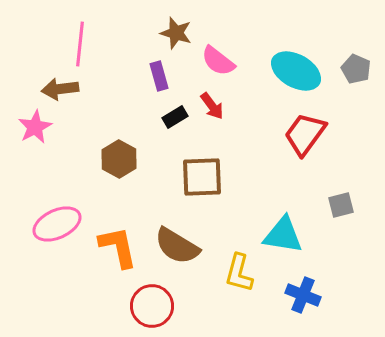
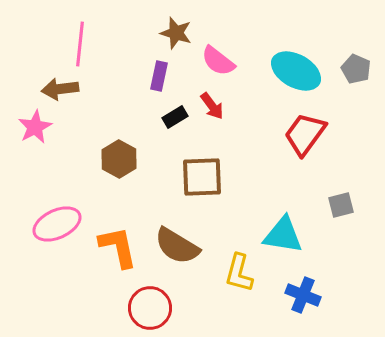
purple rectangle: rotated 28 degrees clockwise
red circle: moved 2 px left, 2 px down
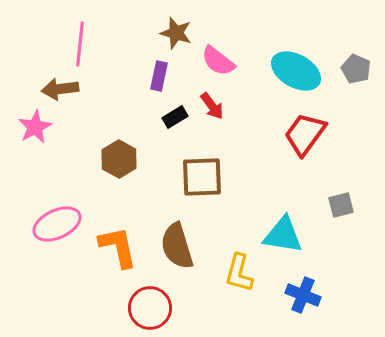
brown semicircle: rotated 42 degrees clockwise
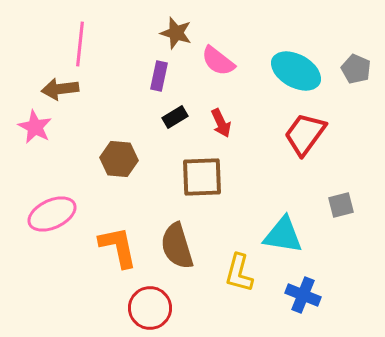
red arrow: moved 9 px right, 17 px down; rotated 12 degrees clockwise
pink star: rotated 16 degrees counterclockwise
brown hexagon: rotated 24 degrees counterclockwise
pink ellipse: moved 5 px left, 10 px up
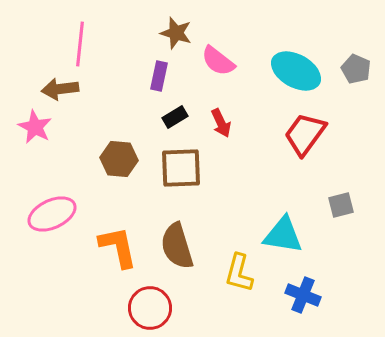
brown square: moved 21 px left, 9 px up
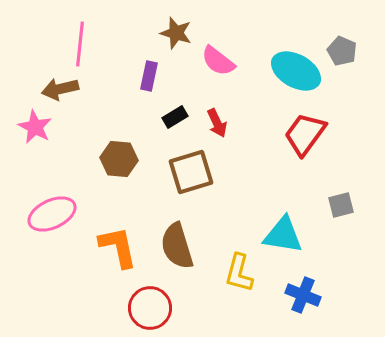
gray pentagon: moved 14 px left, 18 px up
purple rectangle: moved 10 px left
brown arrow: rotated 6 degrees counterclockwise
red arrow: moved 4 px left
brown square: moved 10 px right, 4 px down; rotated 15 degrees counterclockwise
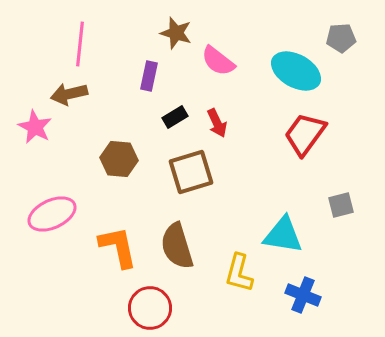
gray pentagon: moved 1 px left, 13 px up; rotated 28 degrees counterclockwise
brown arrow: moved 9 px right, 5 px down
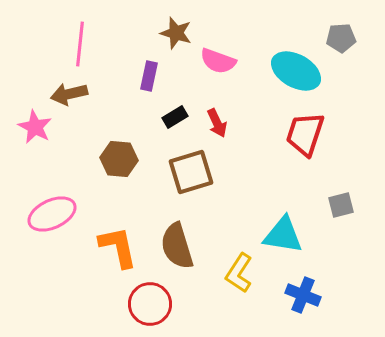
pink semicircle: rotated 18 degrees counterclockwise
red trapezoid: rotated 18 degrees counterclockwise
yellow L-shape: rotated 18 degrees clockwise
red circle: moved 4 px up
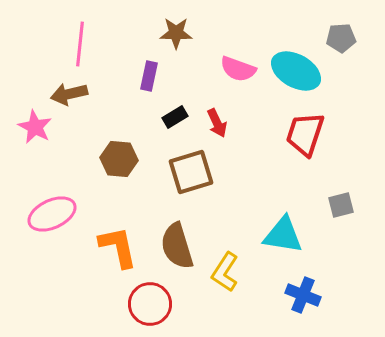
brown star: rotated 16 degrees counterclockwise
pink semicircle: moved 20 px right, 8 px down
yellow L-shape: moved 14 px left, 1 px up
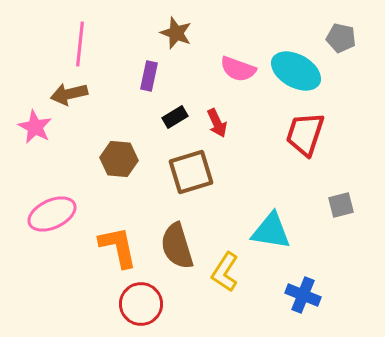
brown star: rotated 20 degrees clockwise
gray pentagon: rotated 16 degrees clockwise
cyan triangle: moved 12 px left, 4 px up
red circle: moved 9 px left
